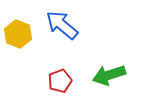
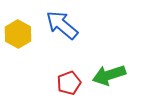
yellow hexagon: rotated 8 degrees clockwise
red pentagon: moved 9 px right, 2 px down
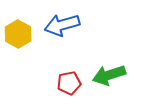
blue arrow: rotated 56 degrees counterclockwise
red pentagon: rotated 10 degrees clockwise
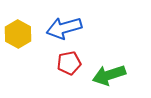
blue arrow: moved 2 px right, 3 px down
red pentagon: moved 20 px up
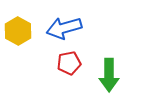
yellow hexagon: moved 3 px up
green arrow: rotated 72 degrees counterclockwise
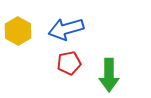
blue arrow: moved 2 px right, 1 px down
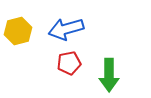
yellow hexagon: rotated 16 degrees clockwise
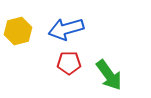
red pentagon: rotated 10 degrees clockwise
green arrow: rotated 36 degrees counterclockwise
